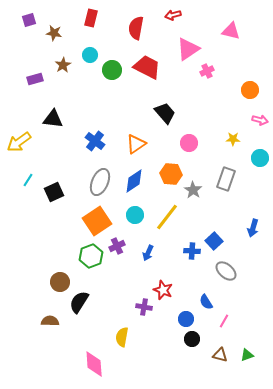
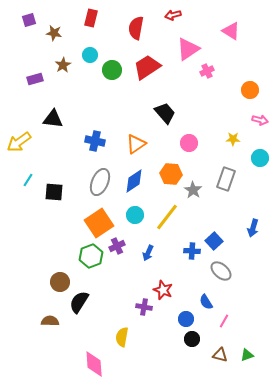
pink triangle at (231, 31): rotated 18 degrees clockwise
red trapezoid at (147, 67): rotated 60 degrees counterclockwise
blue cross at (95, 141): rotated 24 degrees counterclockwise
black square at (54, 192): rotated 30 degrees clockwise
orange square at (97, 221): moved 2 px right, 2 px down
gray ellipse at (226, 271): moved 5 px left
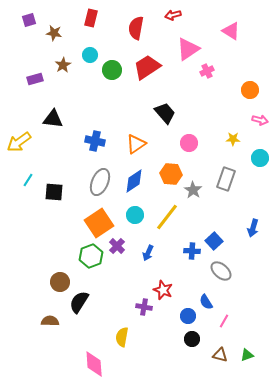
purple cross at (117, 246): rotated 21 degrees counterclockwise
blue circle at (186, 319): moved 2 px right, 3 px up
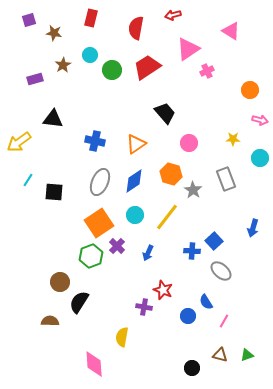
orange hexagon at (171, 174): rotated 10 degrees clockwise
gray rectangle at (226, 179): rotated 40 degrees counterclockwise
black circle at (192, 339): moved 29 px down
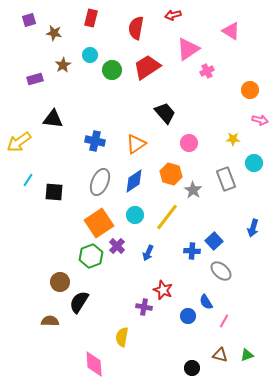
cyan circle at (260, 158): moved 6 px left, 5 px down
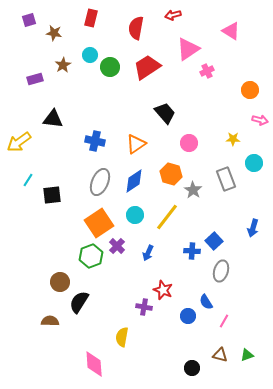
green circle at (112, 70): moved 2 px left, 3 px up
black square at (54, 192): moved 2 px left, 3 px down; rotated 12 degrees counterclockwise
gray ellipse at (221, 271): rotated 65 degrees clockwise
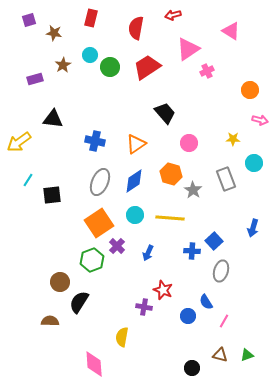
yellow line at (167, 217): moved 3 px right, 1 px down; rotated 56 degrees clockwise
green hexagon at (91, 256): moved 1 px right, 4 px down
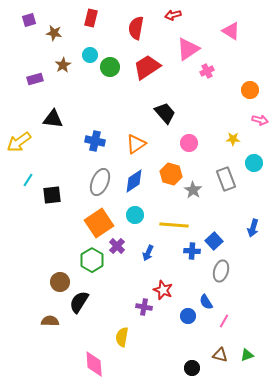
yellow line at (170, 218): moved 4 px right, 7 px down
green hexagon at (92, 260): rotated 10 degrees counterclockwise
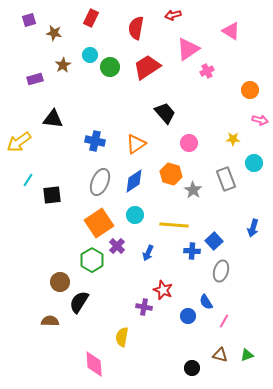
red rectangle at (91, 18): rotated 12 degrees clockwise
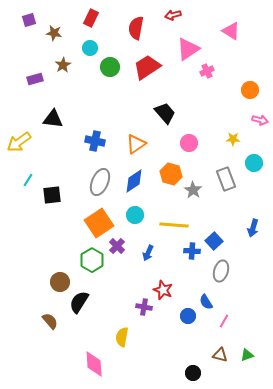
cyan circle at (90, 55): moved 7 px up
brown semicircle at (50, 321): rotated 48 degrees clockwise
black circle at (192, 368): moved 1 px right, 5 px down
